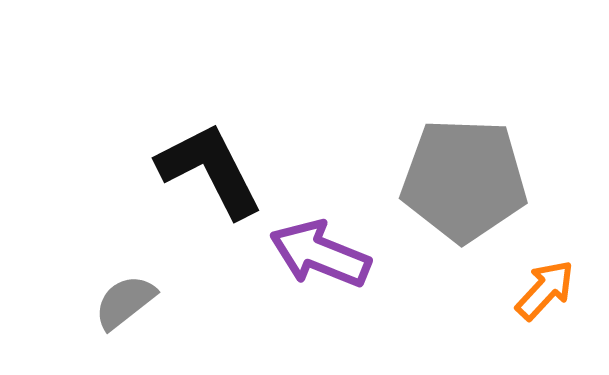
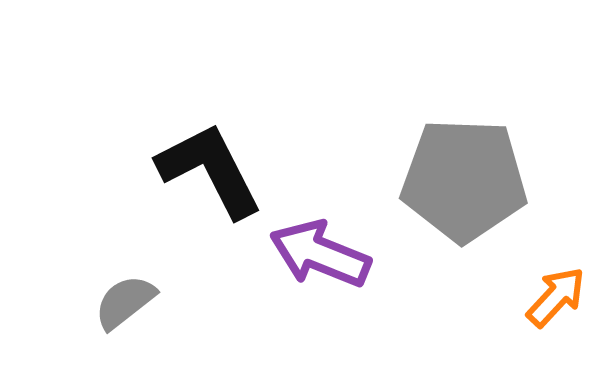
orange arrow: moved 11 px right, 7 px down
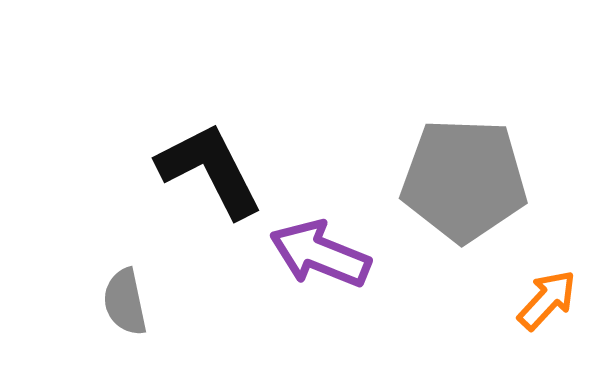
orange arrow: moved 9 px left, 3 px down
gray semicircle: rotated 64 degrees counterclockwise
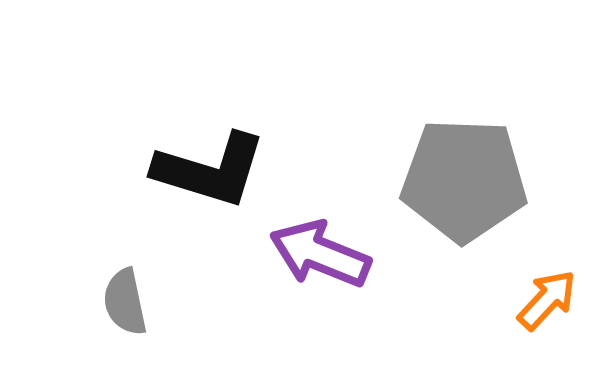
black L-shape: rotated 134 degrees clockwise
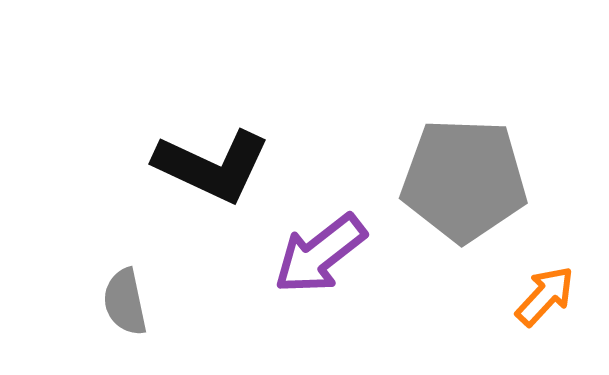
black L-shape: moved 2 px right, 4 px up; rotated 8 degrees clockwise
purple arrow: rotated 60 degrees counterclockwise
orange arrow: moved 2 px left, 4 px up
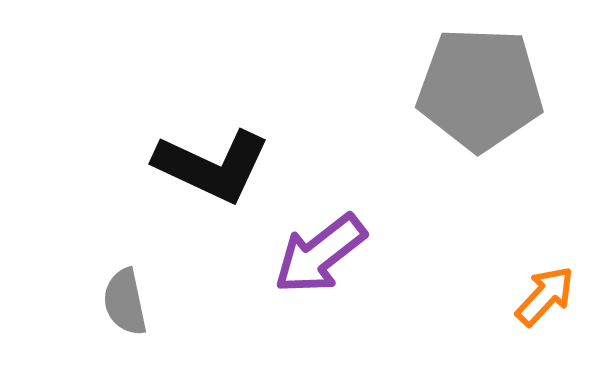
gray pentagon: moved 16 px right, 91 px up
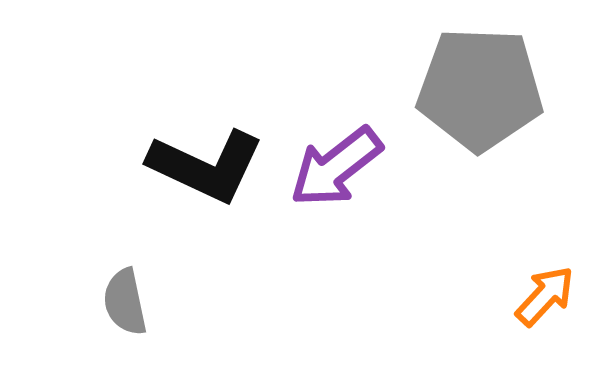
black L-shape: moved 6 px left
purple arrow: moved 16 px right, 87 px up
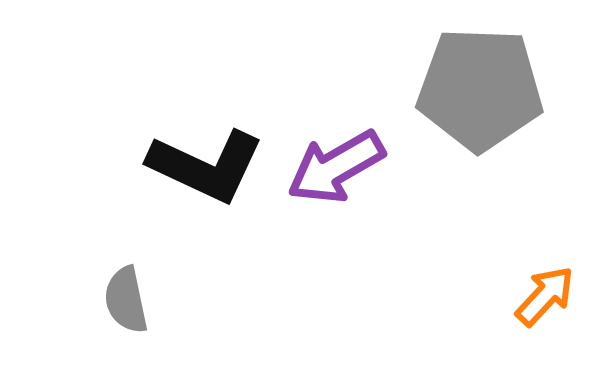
purple arrow: rotated 8 degrees clockwise
gray semicircle: moved 1 px right, 2 px up
